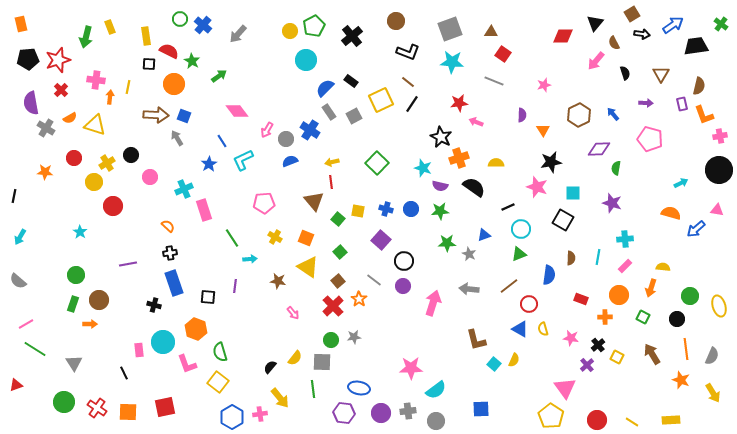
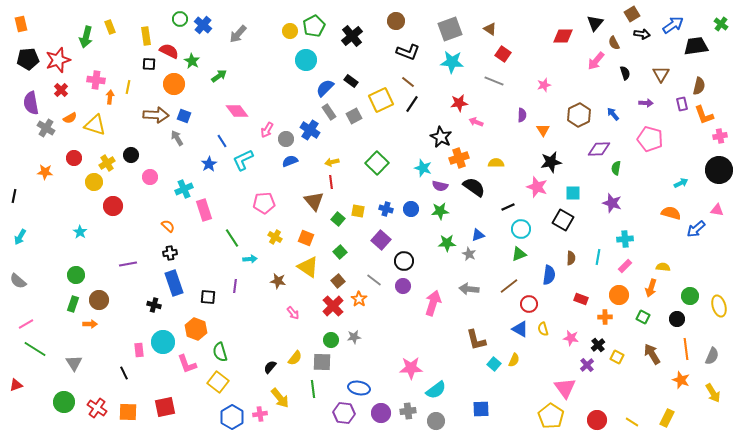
brown triangle at (491, 32): moved 1 px left, 3 px up; rotated 32 degrees clockwise
blue triangle at (484, 235): moved 6 px left
yellow rectangle at (671, 420): moved 4 px left, 2 px up; rotated 60 degrees counterclockwise
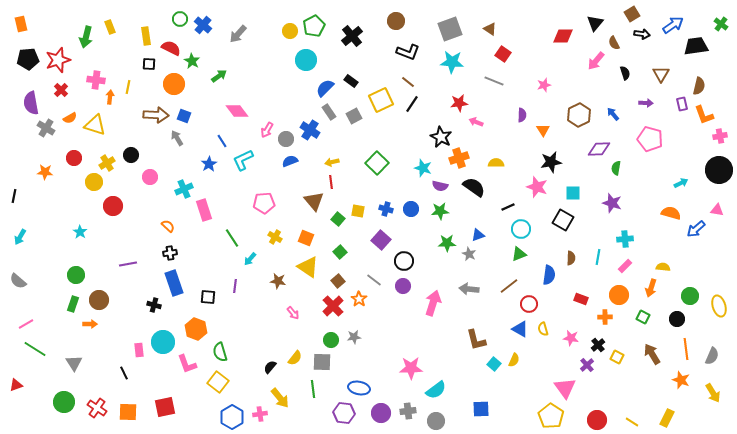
red semicircle at (169, 51): moved 2 px right, 3 px up
cyan arrow at (250, 259): rotated 136 degrees clockwise
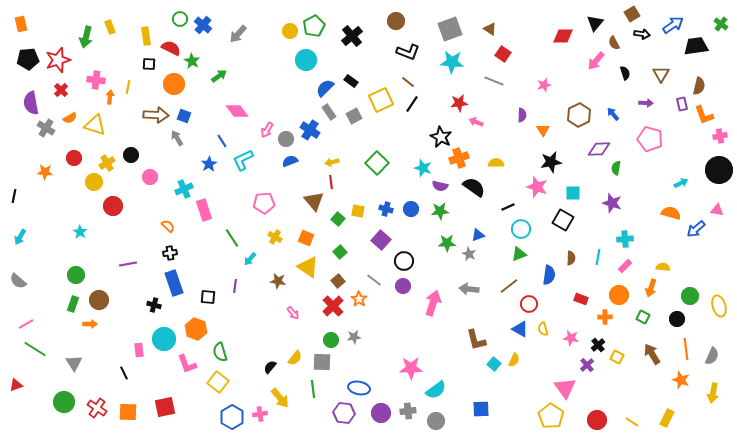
cyan circle at (163, 342): moved 1 px right, 3 px up
yellow arrow at (713, 393): rotated 42 degrees clockwise
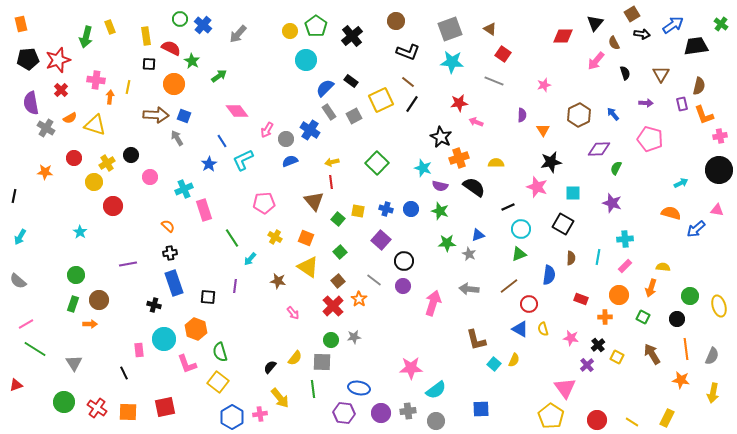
green pentagon at (314, 26): moved 2 px right; rotated 10 degrees counterclockwise
green semicircle at (616, 168): rotated 16 degrees clockwise
green star at (440, 211): rotated 24 degrees clockwise
black square at (563, 220): moved 4 px down
orange star at (681, 380): rotated 12 degrees counterclockwise
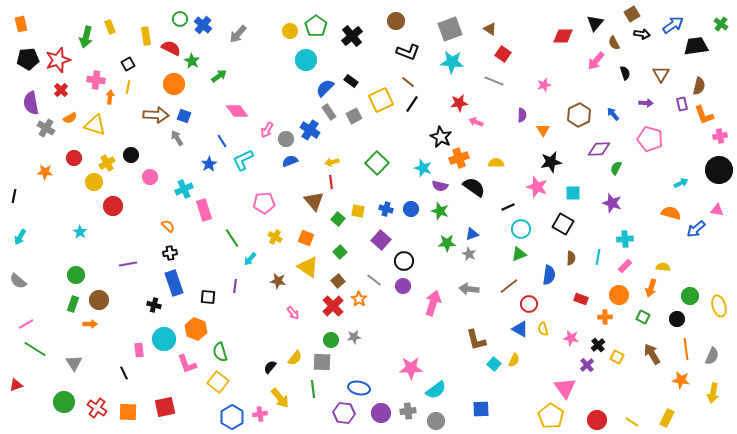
black square at (149, 64): moved 21 px left; rotated 32 degrees counterclockwise
blue triangle at (478, 235): moved 6 px left, 1 px up
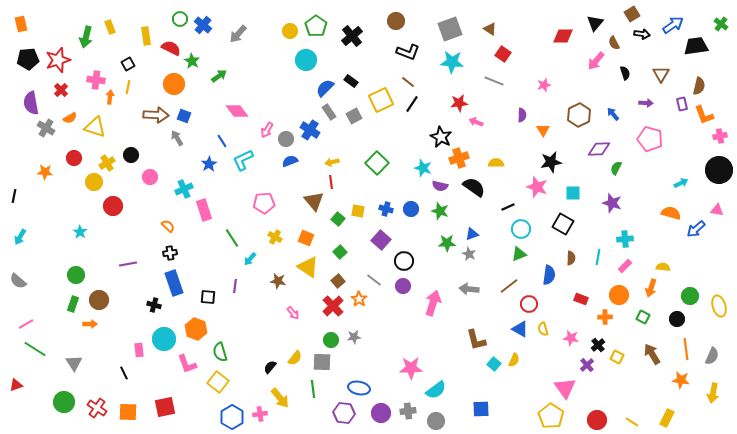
yellow triangle at (95, 125): moved 2 px down
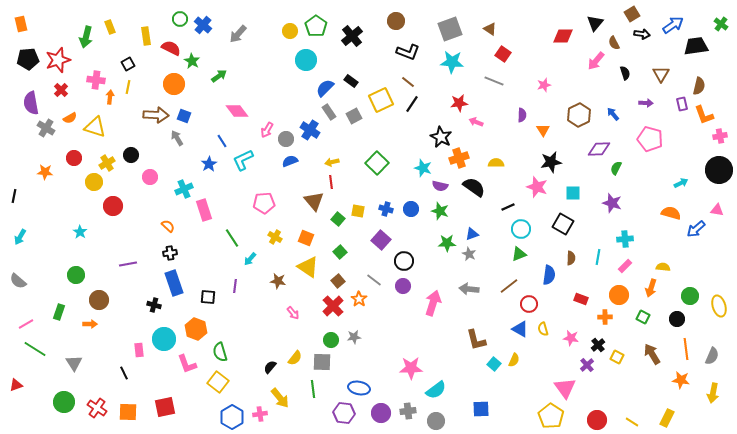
green rectangle at (73, 304): moved 14 px left, 8 px down
